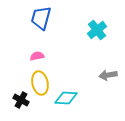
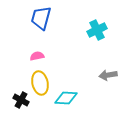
cyan cross: rotated 12 degrees clockwise
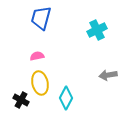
cyan diamond: rotated 65 degrees counterclockwise
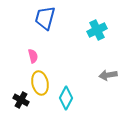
blue trapezoid: moved 4 px right
pink semicircle: moved 4 px left; rotated 88 degrees clockwise
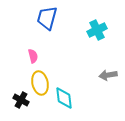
blue trapezoid: moved 2 px right
cyan diamond: moved 2 px left; rotated 35 degrees counterclockwise
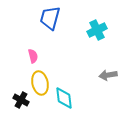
blue trapezoid: moved 3 px right
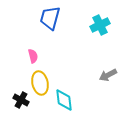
cyan cross: moved 3 px right, 5 px up
gray arrow: rotated 18 degrees counterclockwise
cyan diamond: moved 2 px down
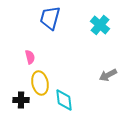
cyan cross: rotated 24 degrees counterclockwise
pink semicircle: moved 3 px left, 1 px down
black cross: rotated 28 degrees counterclockwise
